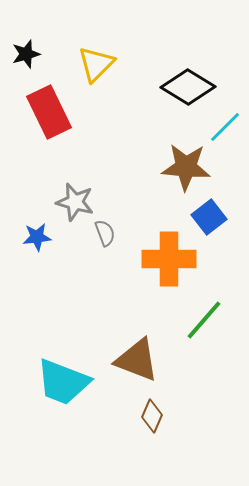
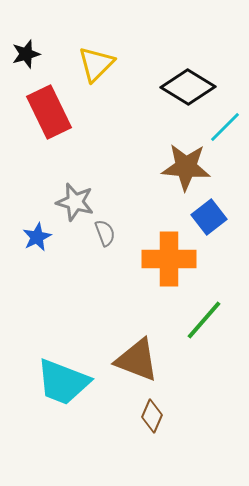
blue star: rotated 20 degrees counterclockwise
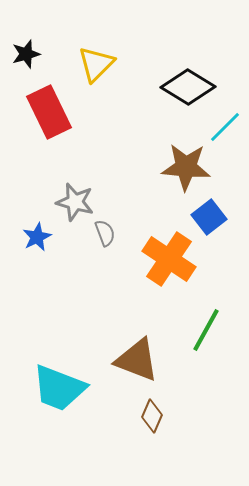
orange cross: rotated 34 degrees clockwise
green line: moved 2 px right, 10 px down; rotated 12 degrees counterclockwise
cyan trapezoid: moved 4 px left, 6 px down
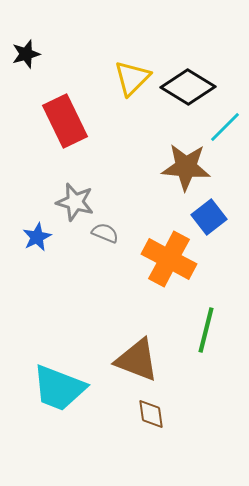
yellow triangle: moved 36 px right, 14 px down
red rectangle: moved 16 px right, 9 px down
gray semicircle: rotated 48 degrees counterclockwise
orange cross: rotated 6 degrees counterclockwise
green line: rotated 15 degrees counterclockwise
brown diamond: moved 1 px left, 2 px up; rotated 32 degrees counterclockwise
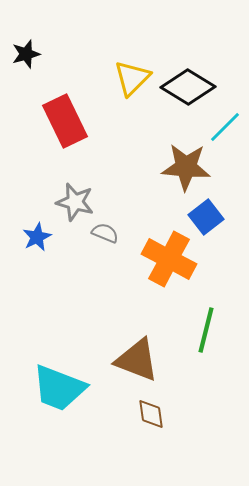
blue square: moved 3 px left
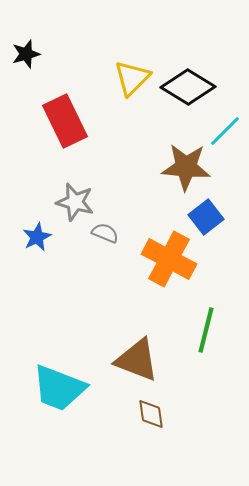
cyan line: moved 4 px down
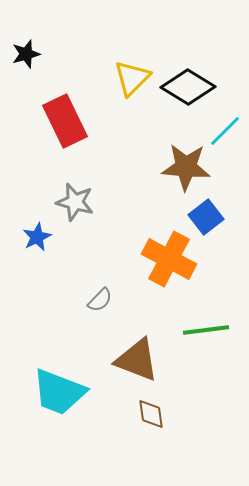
gray semicircle: moved 5 px left, 67 px down; rotated 112 degrees clockwise
green line: rotated 69 degrees clockwise
cyan trapezoid: moved 4 px down
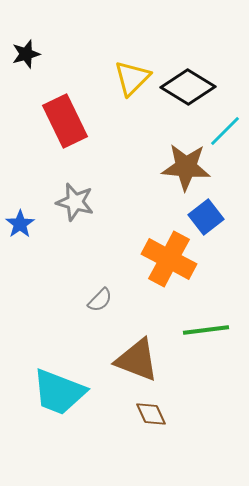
blue star: moved 17 px left, 13 px up; rotated 8 degrees counterclockwise
brown diamond: rotated 16 degrees counterclockwise
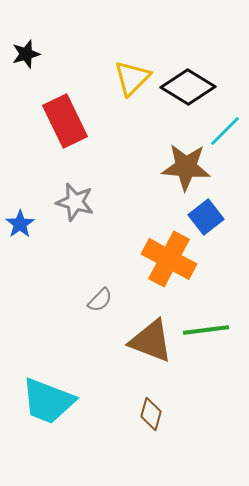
brown triangle: moved 14 px right, 19 px up
cyan trapezoid: moved 11 px left, 9 px down
brown diamond: rotated 40 degrees clockwise
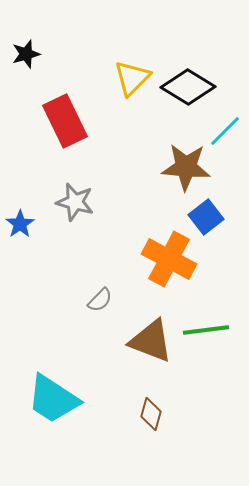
cyan trapezoid: moved 5 px right, 2 px up; rotated 12 degrees clockwise
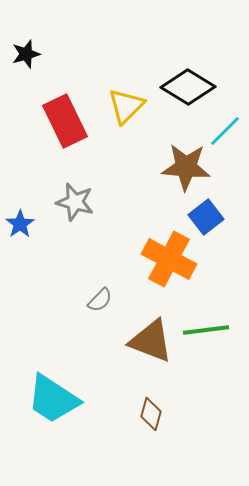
yellow triangle: moved 6 px left, 28 px down
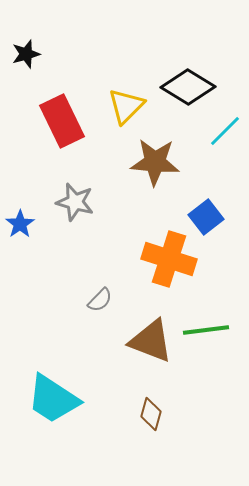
red rectangle: moved 3 px left
brown star: moved 31 px left, 5 px up
orange cross: rotated 10 degrees counterclockwise
